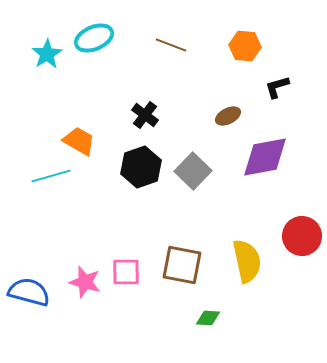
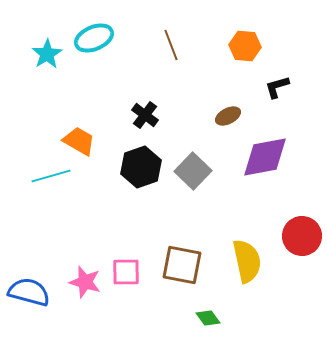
brown line: rotated 48 degrees clockwise
green diamond: rotated 50 degrees clockwise
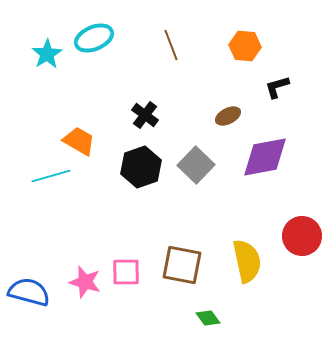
gray square: moved 3 px right, 6 px up
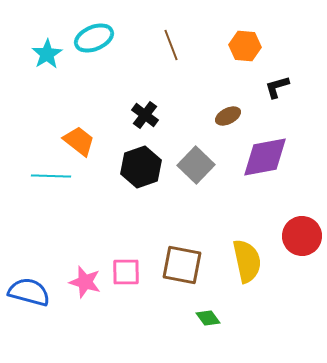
orange trapezoid: rotated 8 degrees clockwise
cyan line: rotated 18 degrees clockwise
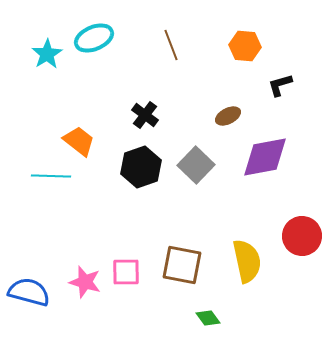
black L-shape: moved 3 px right, 2 px up
